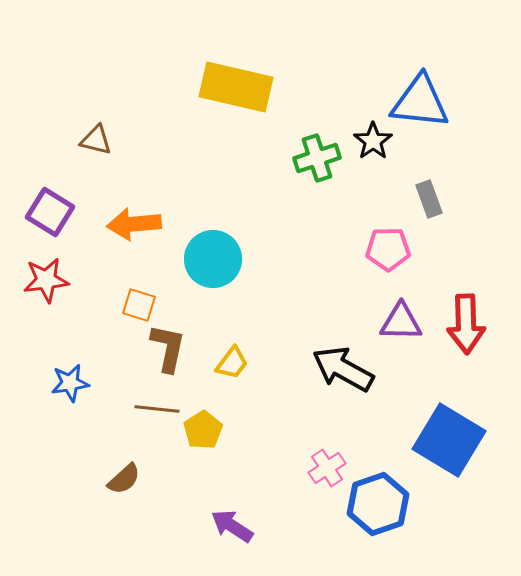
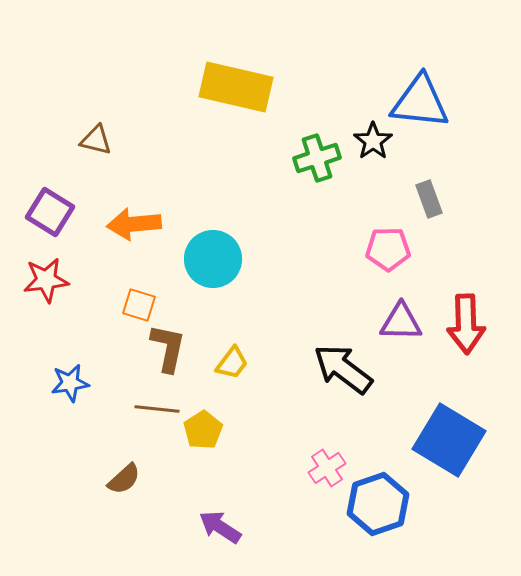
black arrow: rotated 8 degrees clockwise
purple arrow: moved 12 px left, 1 px down
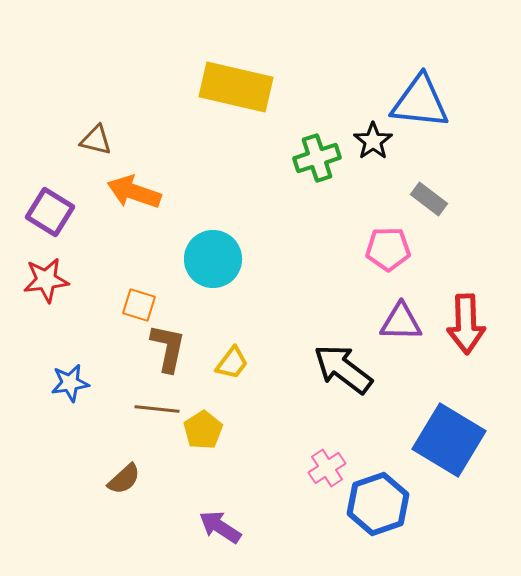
gray rectangle: rotated 33 degrees counterclockwise
orange arrow: moved 32 px up; rotated 24 degrees clockwise
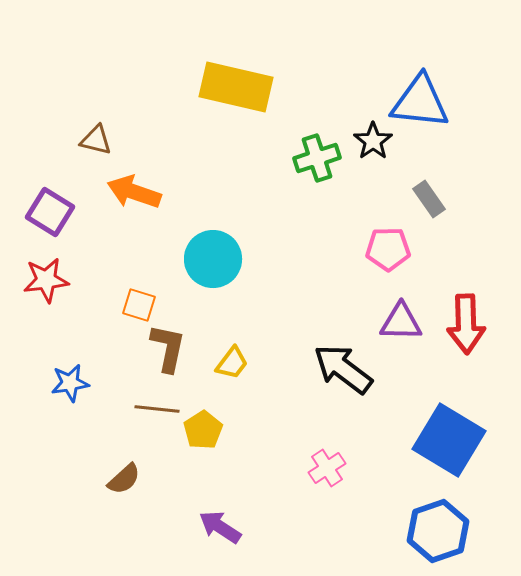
gray rectangle: rotated 18 degrees clockwise
blue hexagon: moved 60 px right, 27 px down
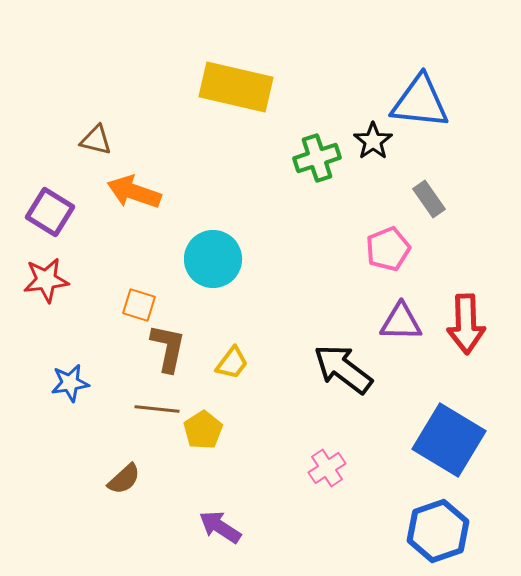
pink pentagon: rotated 21 degrees counterclockwise
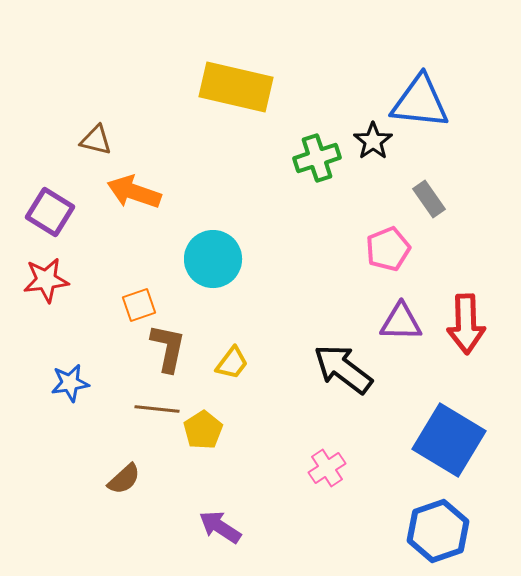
orange square: rotated 36 degrees counterclockwise
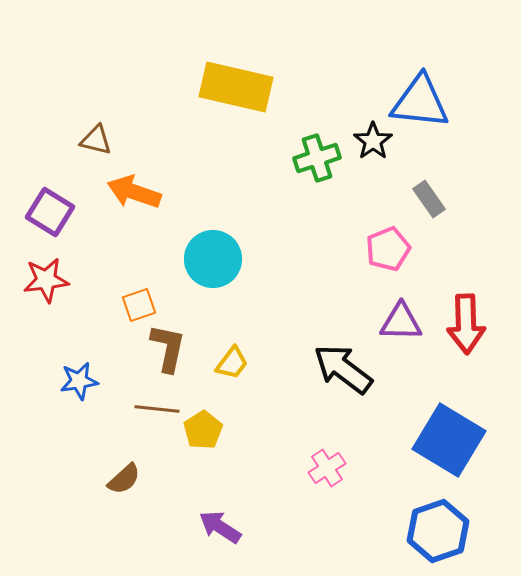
blue star: moved 9 px right, 2 px up
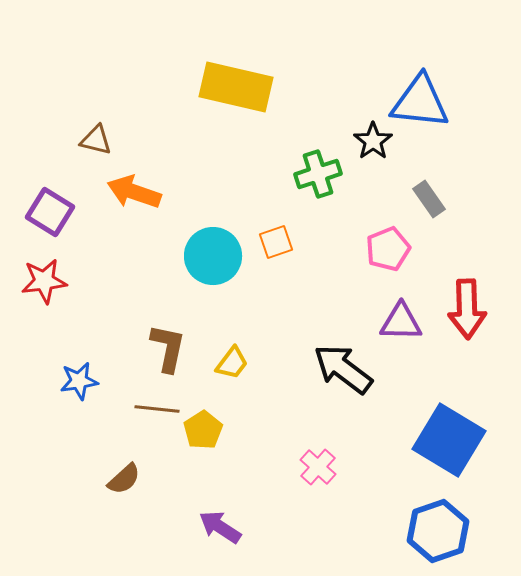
green cross: moved 1 px right, 16 px down
cyan circle: moved 3 px up
red star: moved 2 px left, 1 px down
orange square: moved 137 px right, 63 px up
red arrow: moved 1 px right, 15 px up
pink cross: moved 9 px left, 1 px up; rotated 15 degrees counterclockwise
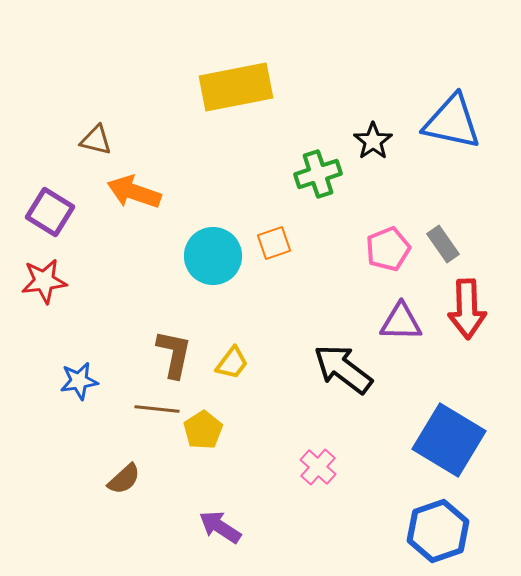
yellow rectangle: rotated 24 degrees counterclockwise
blue triangle: moved 32 px right, 20 px down; rotated 6 degrees clockwise
gray rectangle: moved 14 px right, 45 px down
orange square: moved 2 px left, 1 px down
brown L-shape: moved 6 px right, 6 px down
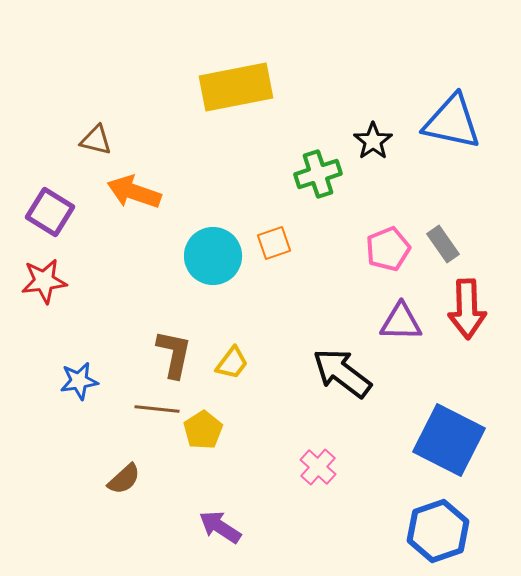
black arrow: moved 1 px left, 4 px down
blue square: rotated 4 degrees counterclockwise
